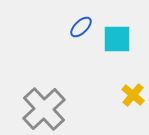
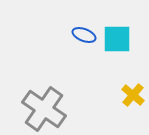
blue ellipse: moved 3 px right, 8 px down; rotated 65 degrees clockwise
gray cross: rotated 12 degrees counterclockwise
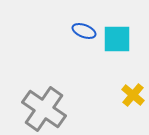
blue ellipse: moved 4 px up
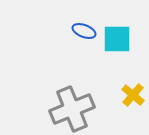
gray cross: moved 28 px right; rotated 33 degrees clockwise
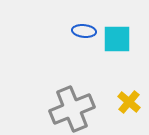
blue ellipse: rotated 15 degrees counterclockwise
yellow cross: moved 4 px left, 7 px down
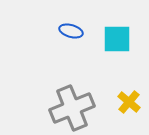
blue ellipse: moved 13 px left; rotated 10 degrees clockwise
gray cross: moved 1 px up
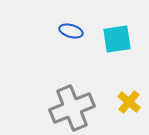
cyan square: rotated 8 degrees counterclockwise
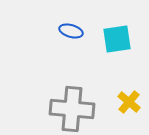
gray cross: moved 1 px down; rotated 27 degrees clockwise
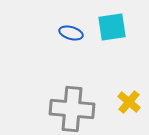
blue ellipse: moved 2 px down
cyan square: moved 5 px left, 12 px up
